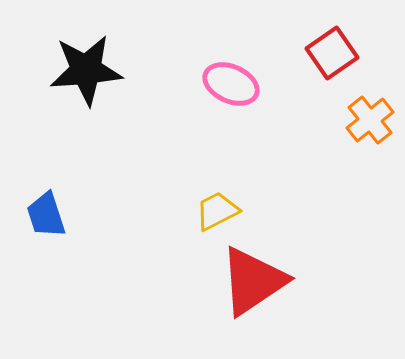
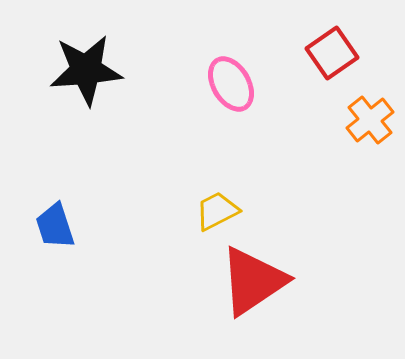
pink ellipse: rotated 36 degrees clockwise
blue trapezoid: moved 9 px right, 11 px down
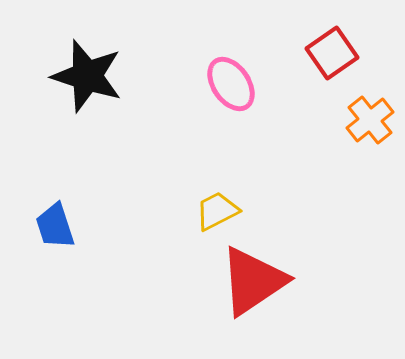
black star: moved 1 px right, 6 px down; rotated 22 degrees clockwise
pink ellipse: rotated 4 degrees counterclockwise
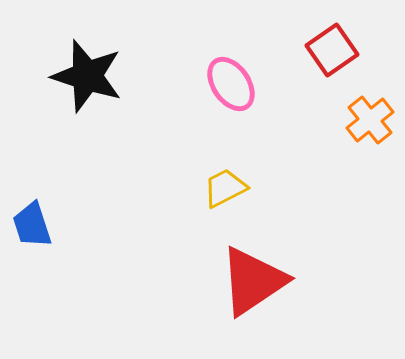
red square: moved 3 px up
yellow trapezoid: moved 8 px right, 23 px up
blue trapezoid: moved 23 px left, 1 px up
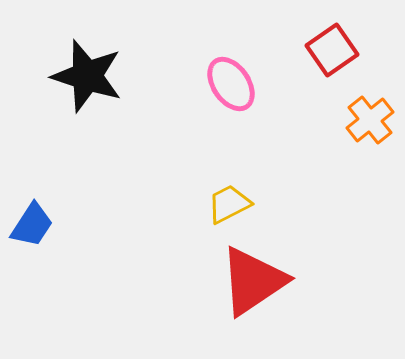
yellow trapezoid: moved 4 px right, 16 px down
blue trapezoid: rotated 129 degrees counterclockwise
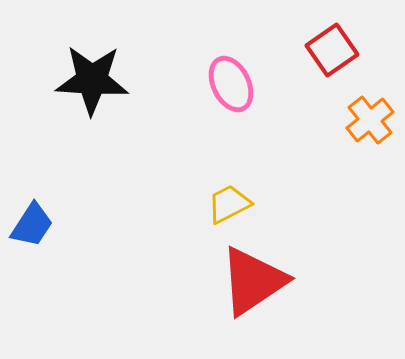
black star: moved 5 px right, 4 px down; rotated 14 degrees counterclockwise
pink ellipse: rotated 8 degrees clockwise
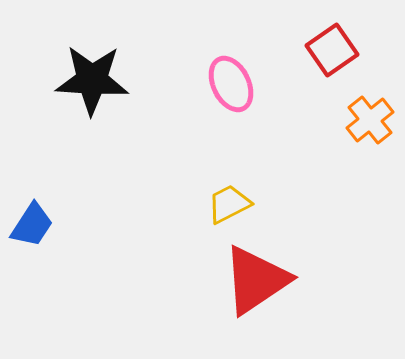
red triangle: moved 3 px right, 1 px up
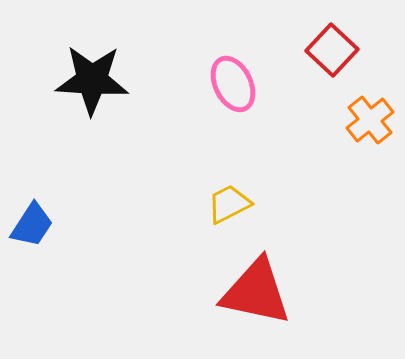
red square: rotated 12 degrees counterclockwise
pink ellipse: moved 2 px right
red triangle: moved 12 px down; rotated 46 degrees clockwise
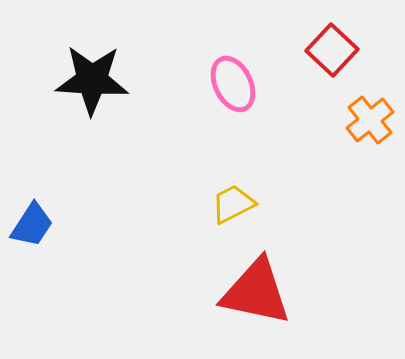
yellow trapezoid: moved 4 px right
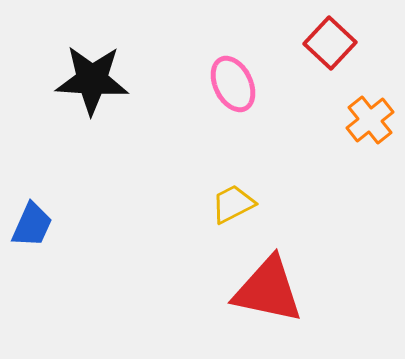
red square: moved 2 px left, 7 px up
blue trapezoid: rotated 9 degrees counterclockwise
red triangle: moved 12 px right, 2 px up
